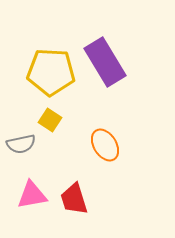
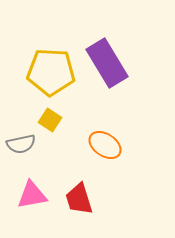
purple rectangle: moved 2 px right, 1 px down
orange ellipse: rotated 24 degrees counterclockwise
red trapezoid: moved 5 px right
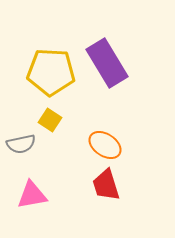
red trapezoid: moved 27 px right, 14 px up
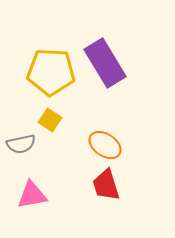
purple rectangle: moved 2 px left
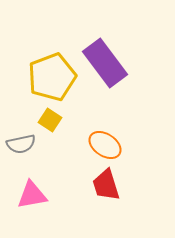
purple rectangle: rotated 6 degrees counterclockwise
yellow pentagon: moved 1 px right, 5 px down; rotated 24 degrees counterclockwise
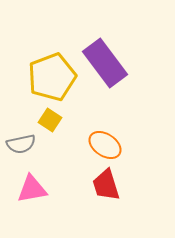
pink triangle: moved 6 px up
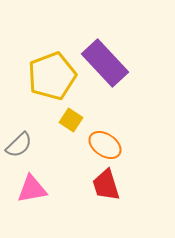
purple rectangle: rotated 6 degrees counterclockwise
yellow pentagon: moved 1 px up
yellow square: moved 21 px right
gray semicircle: moved 2 px left, 1 px down; rotated 32 degrees counterclockwise
